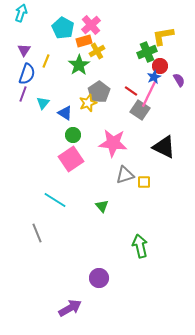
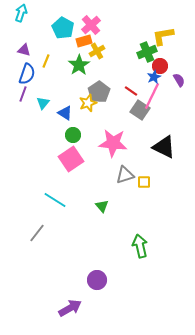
purple triangle: rotated 48 degrees counterclockwise
pink line: moved 3 px right, 2 px down
gray line: rotated 60 degrees clockwise
purple circle: moved 2 px left, 2 px down
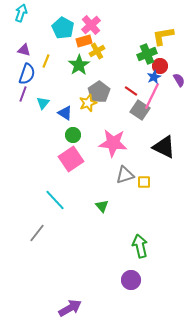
green cross: moved 2 px down
cyan line: rotated 15 degrees clockwise
purple circle: moved 34 px right
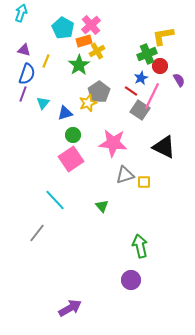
blue star: moved 13 px left, 1 px down
blue triangle: rotated 49 degrees counterclockwise
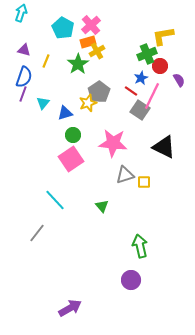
orange rectangle: moved 4 px right, 1 px down
green star: moved 1 px left, 1 px up
blue semicircle: moved 3 px left, 3 px down
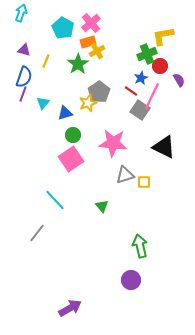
pink cross: moved 2 px up
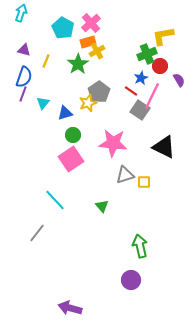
purple arrow: rotated 135 degrees counterclockwise
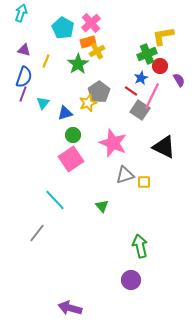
pink star: rotated 16 degrees clockwise
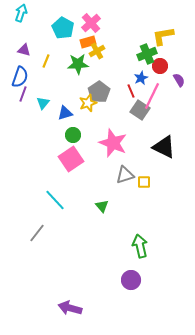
green star: rotated 30 degrees clockwise
blue semicircle: moved 4 px left
red line: rotated 32 degrees clockwise
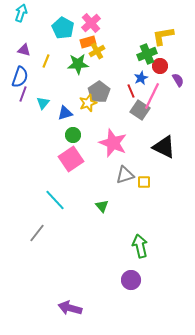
purple semicircle: moved 1 px left
